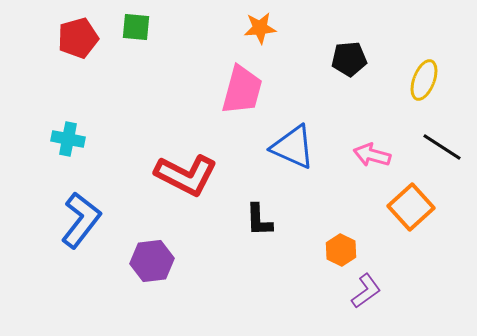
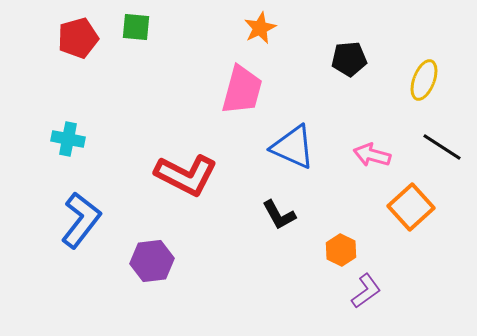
orange star: rotated 20 degrees counterclockwise
black L-shape: moved 20 px right, 5 px up; rotated 27 degrees counterclockwise
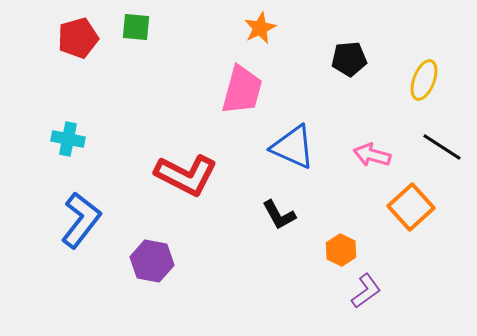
purple hexagon: rotated 18 degrees clockwise
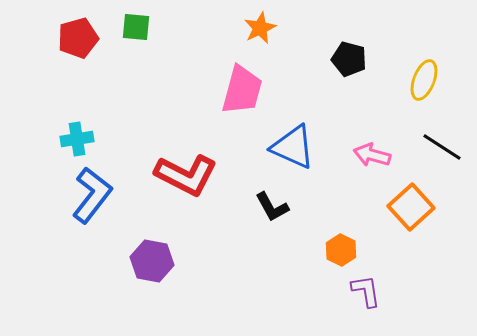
black pentagon: rotated 20 degrees clockwise
cyan cross: moved 9 px right; rotated 20 degrees counterclockwise
black L-shape: moved 7 px left, 8 px up
blue L-shape: moved 11 px right, 25 px up
purple L-shape: rotated 63 degrees counterclockwise
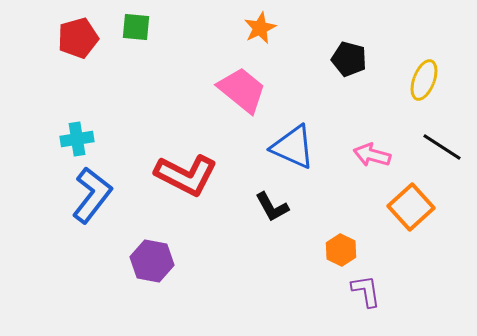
pink trapezoid: rotated 66 degrees counterclockwise
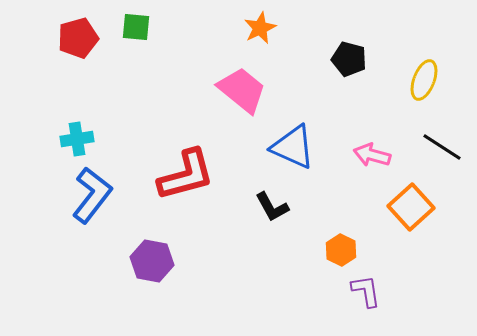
red L-shape: rotated 42 degrees counterclockwise
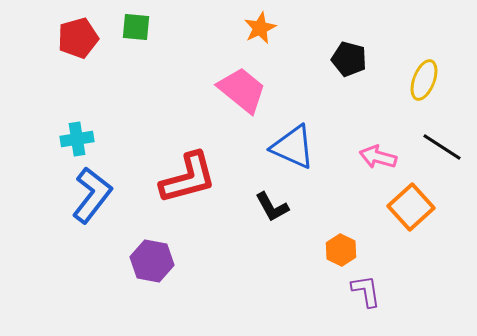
pink arrow: moved 6 px right, 2 px down
red L-shape: moved 2 px right, 3 px down
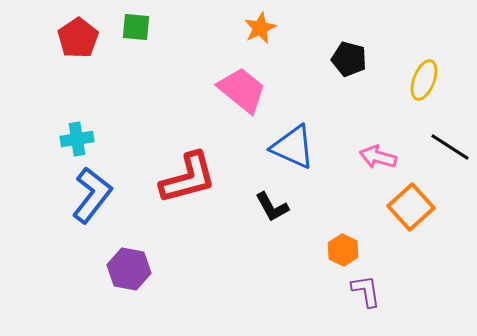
red pentagon: rotated 18 degrees counterclockwise
black line: moved 8 px right
orange hexagon: moved 2 px right
purple hexagon: moved 23 px left, 8 px down
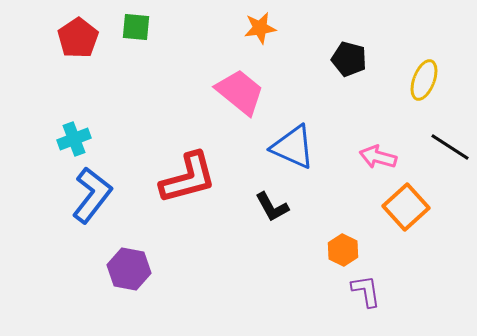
orange star: rotated 16 degrees clockwise
pink trapezoid: moved 2 px left, 2 px down
cyan cross: moved 3 px left; rotated 12 degrees counterclockwise
orange square: moved 5 px left
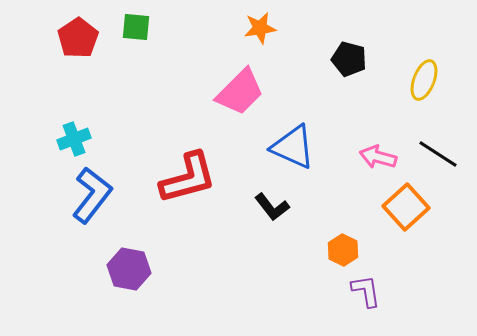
pink trapezoid: rotated 96 degrees clockwise
black line: moved 12 px left, 7 px down
black L-shape: rotated 9 degrees counterclockwise
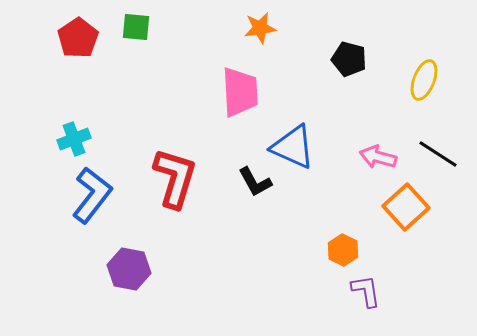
pink trapezoid: rotated 48 degrees counterclockwise
red L-shape: moved 13 px left; rotated 58 degrees counterclockwise
black L-shape: moved 17 px left, 25 px up; rotated 9 degrees clockwise
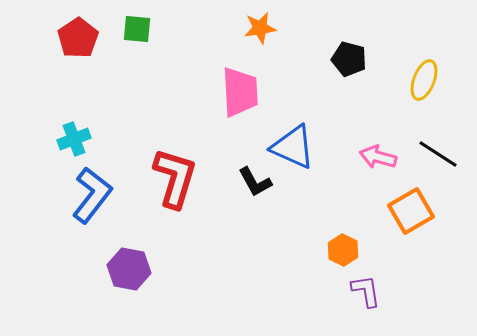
green square: moved 1 px right, 2 px down
orange square: moved 5 px right, 4 px down; rotated 12 degrees clockwise
